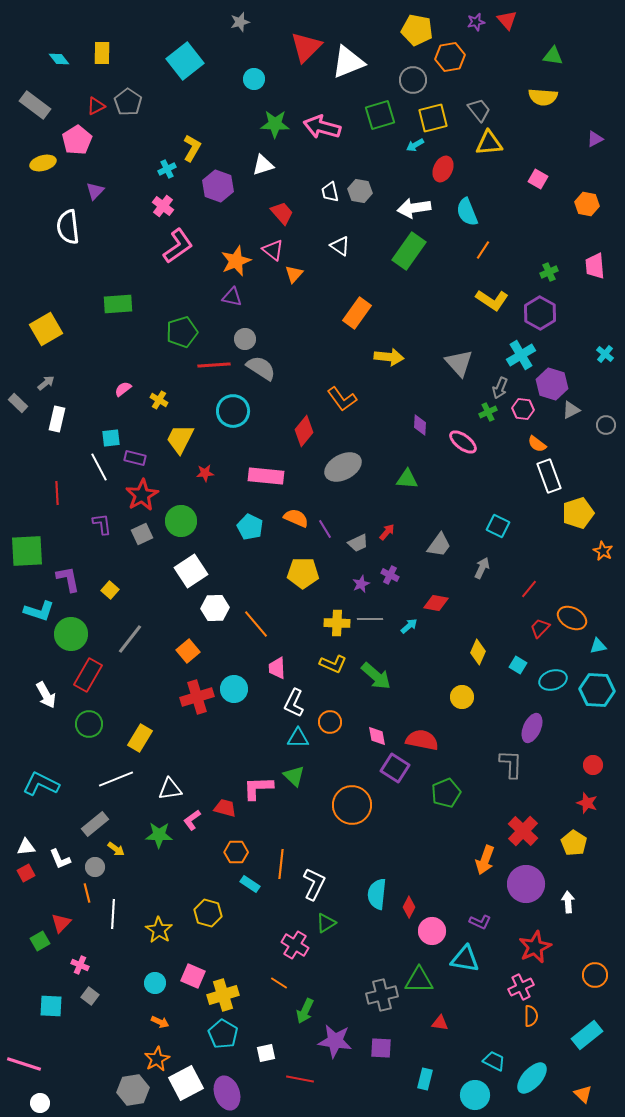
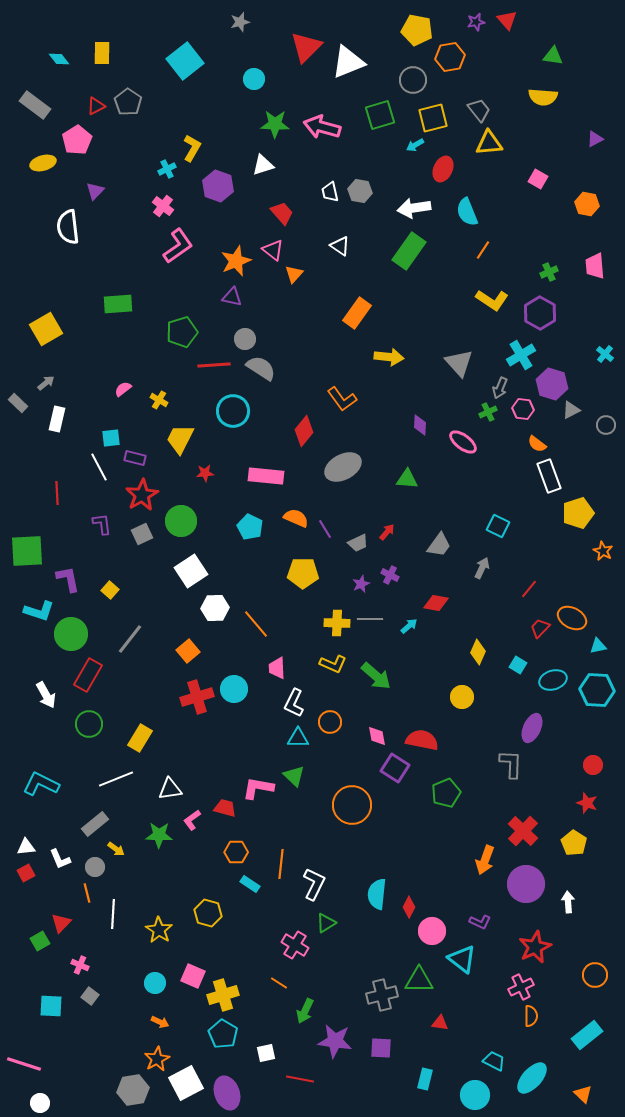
pink L-shape at (258, 788): rotated 12 degrees clockwise
cyan triangle at (465, 959): moved 3 px left; rotated 28 degrees clockwise
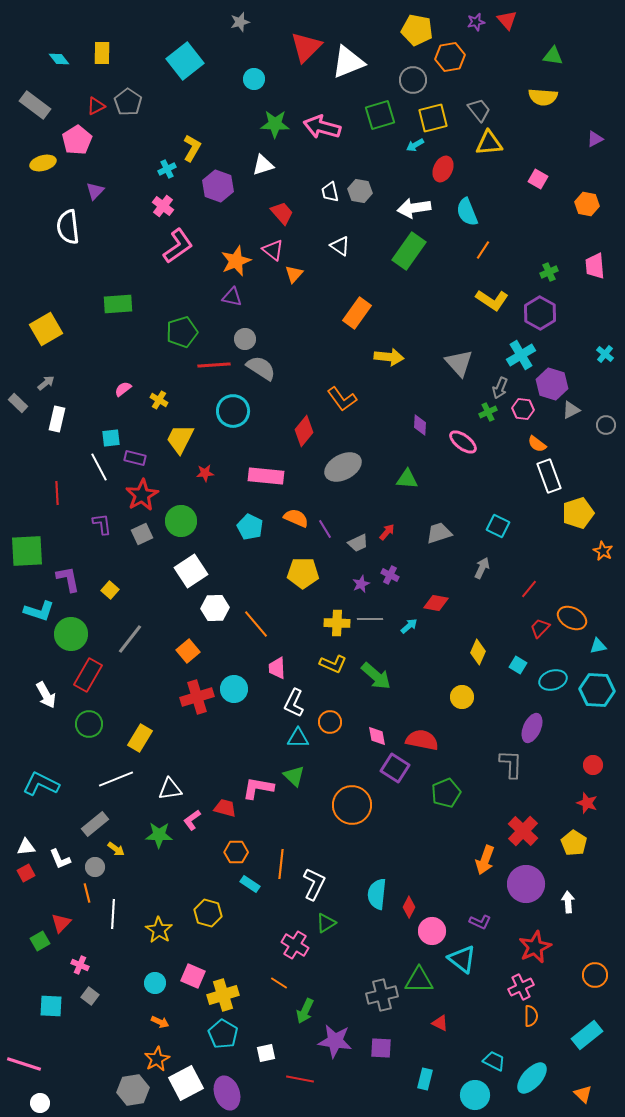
gray trapezoid at (439, 545): moved 12 px up; rotated 144 degrees counterclockwise
red triangle at (440, 1023): rotated 18 degrees clockwise
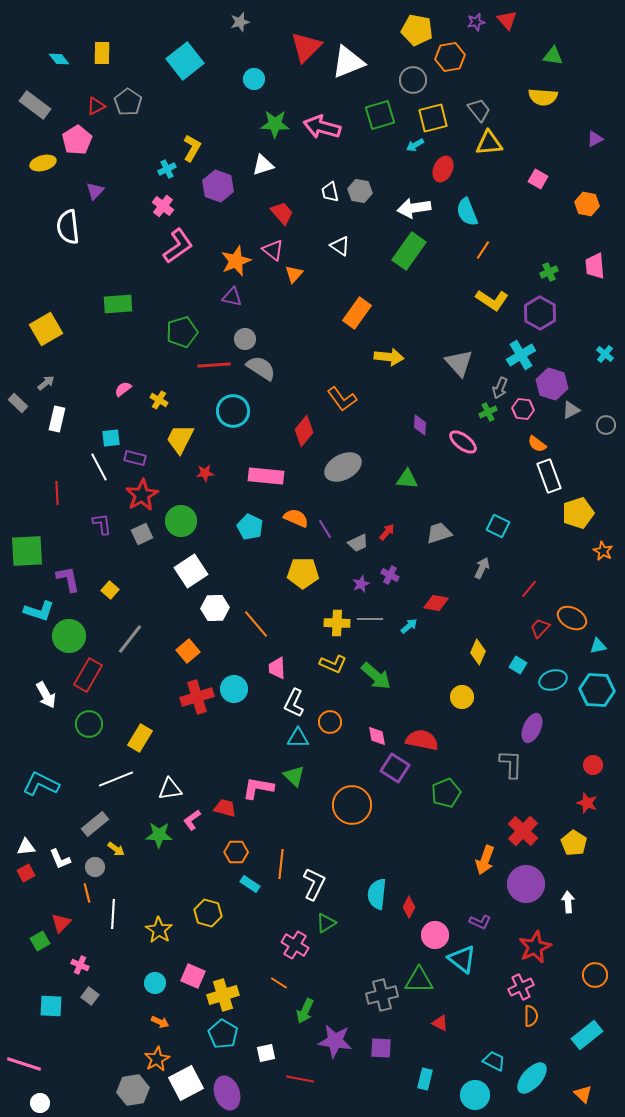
green circle at (71, 634): moved 2 px left, 2 px down
pink circle at (432, 931): moved 3 px right, 4 px down
